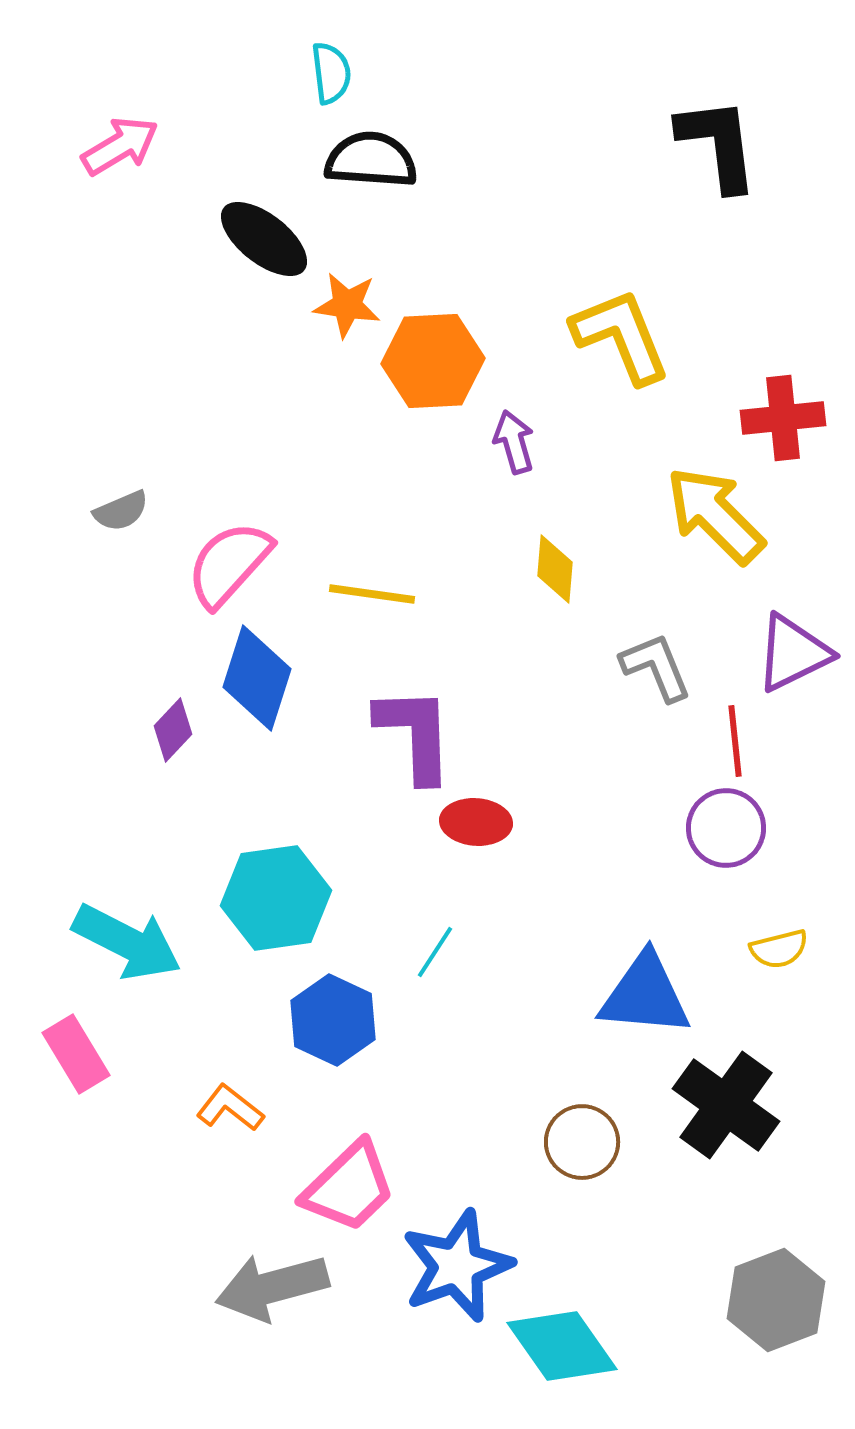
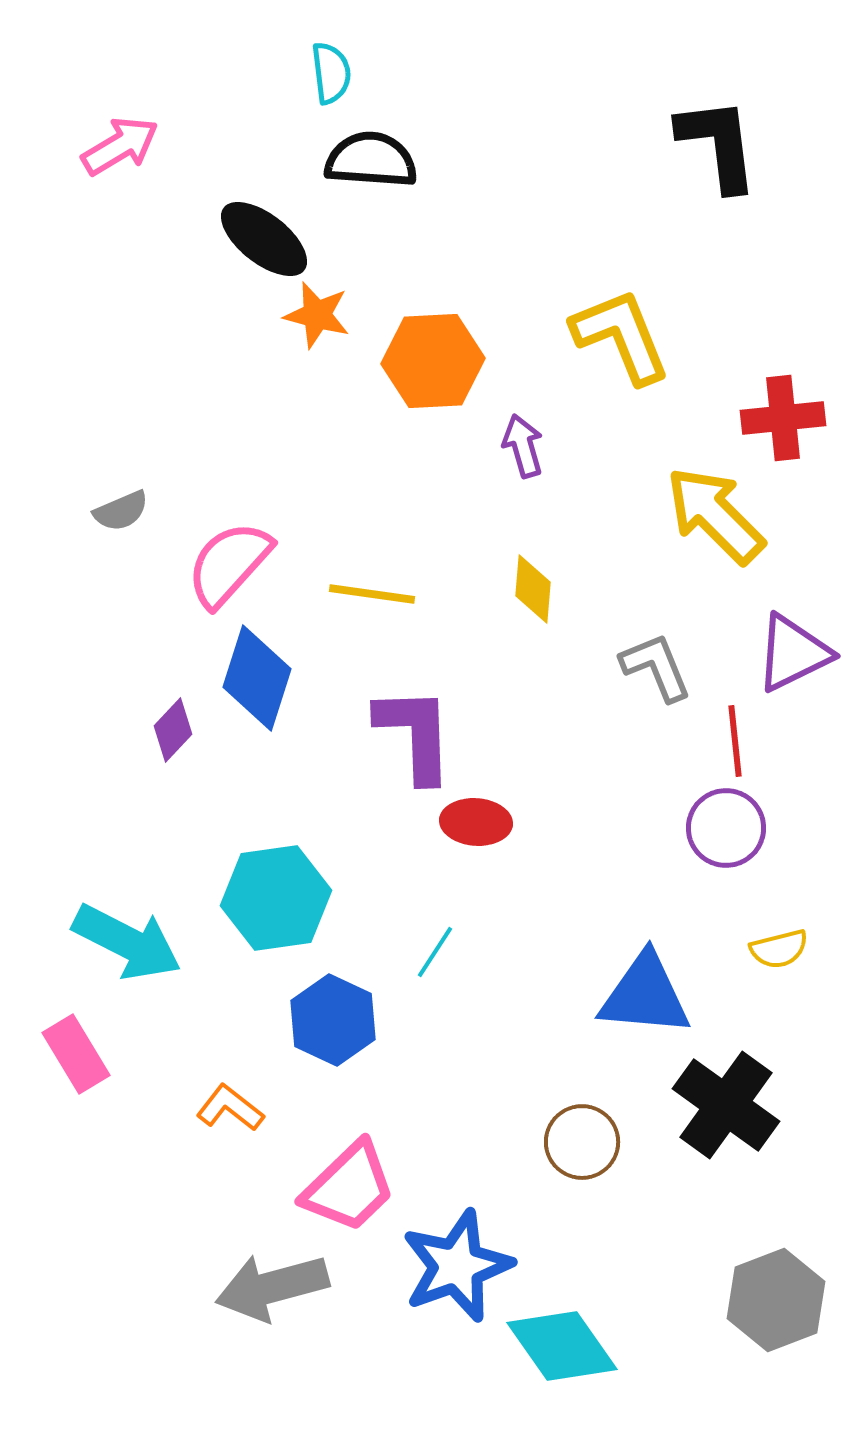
orange star: moved 30 px left, 10 px down; rotated 6 degrees clockwise
purple arrow: moved 9 px right, 4 px down
yellow diamond: moved 22 px left, 20 px down
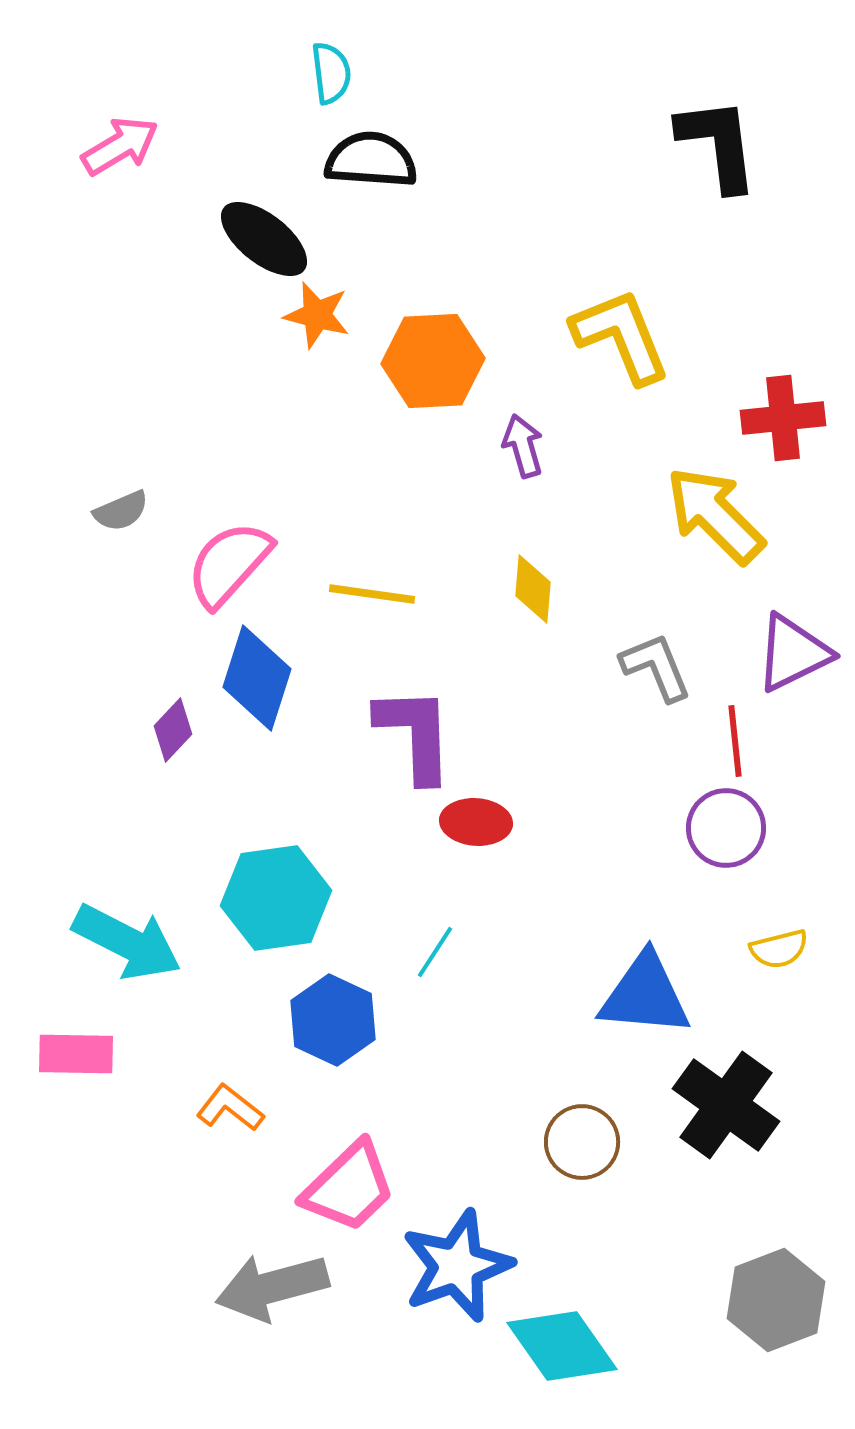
pink rectangle: rotated 58 degrees counterclockwise
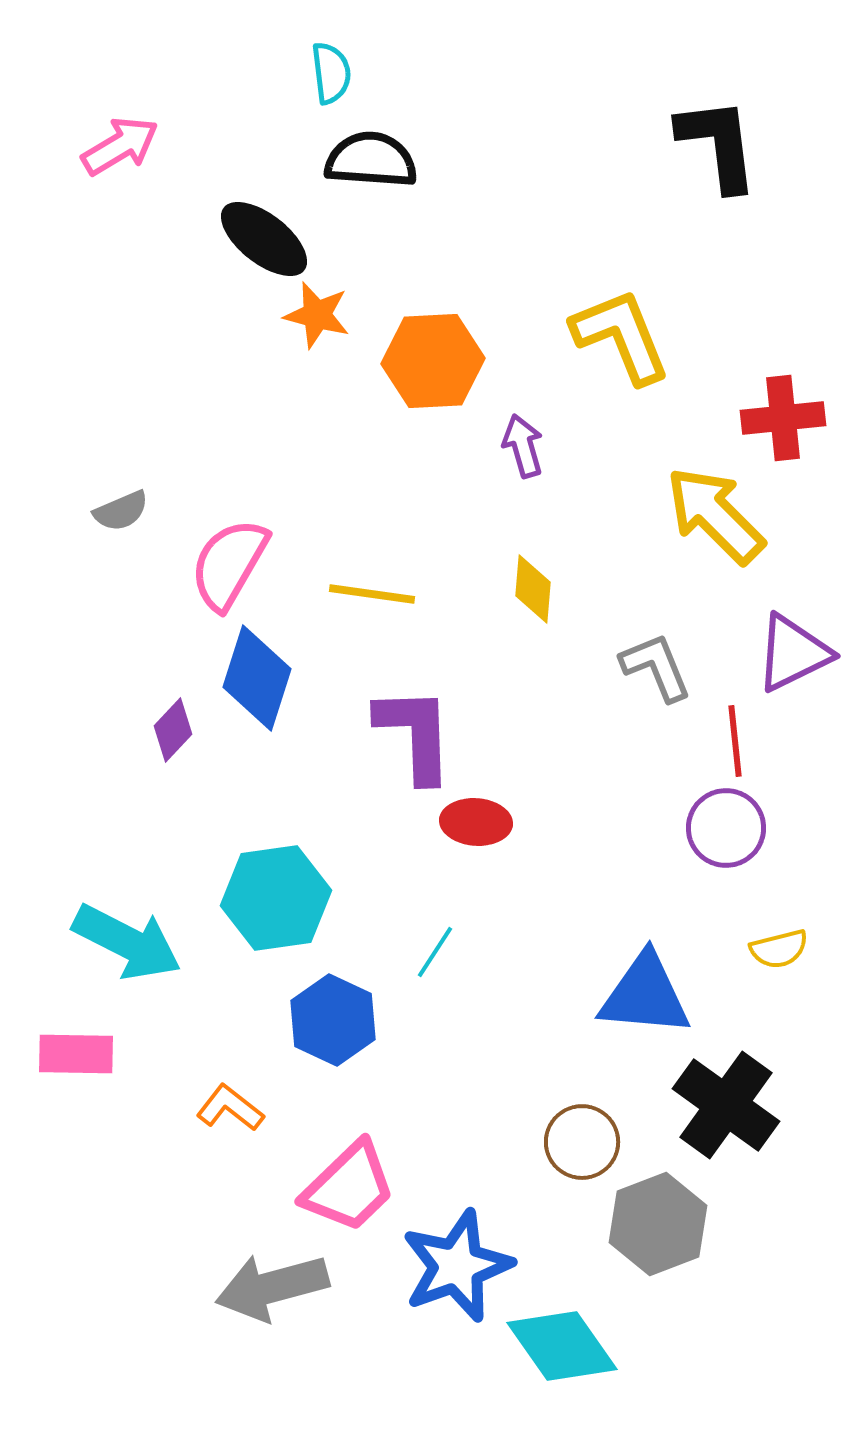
pink semicircle: rotated 12 degrees counterclockwise
gray hexagon: moved 118 px left, 76 px up
